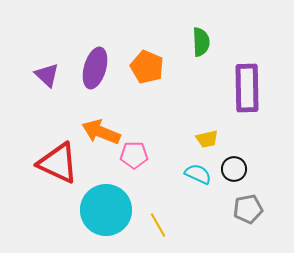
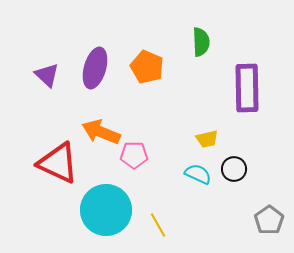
gray pentagon: moved 21 px right, 11 px down; rotated 24 degrees counterclockwise
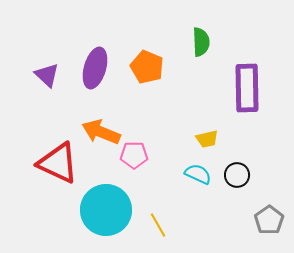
black circle: moved 3 px right, 6 px down
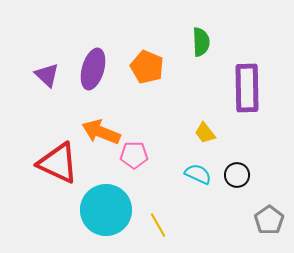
purple ellipse: moved 2 px left, 1 px down
yellow trapezoid: moved 2 px left, 6 px up; rotated 65 degrees clockwise
